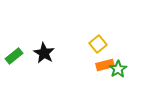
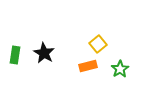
green rectangle: moved 1 px right, 1 px up; rotated 42 degrees counterclockwise
orange rectangle: moved 17 px left, 1 px down
green star: moved 2 px right
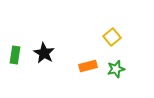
yellow square: moved 14 px right, 7 px up
green star: moved 4 px left; rotated 18 degrees clockwise
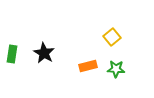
green rectangle: moved 3 px left, 1 px up
green star: rotated 18 degrees clockwise
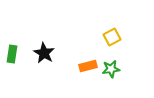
yellow square: rotated 12 degrees clockwise
green star: moved 5 px left; rotated 12 degrees counterclockwise
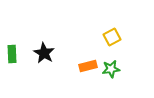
green rectangle: rotated 12 degrees counterclockwise
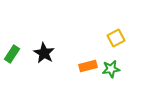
yellow square: moved 4 px right, 1 px down
green rectangle: rotated 36 degrees clockwise
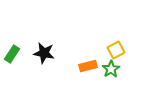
yellow square: moved 12 px down
black star: rotated 20 degrees counterclockwise
green star: rotated 24 degrees counterclockwise
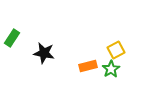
green rectangle: moved 16 px up
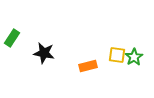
yellow square: moved 1 px right, 5 px down; rotated 36 degrees clockwise
green star: moved 23 px right, 12 px up
